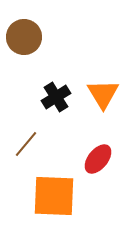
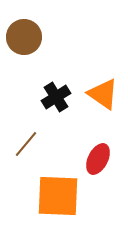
orange triangle: rotated 24 degrees counterclockwise
red ellipse: rotated 12 degrees counterclockwise
orange square: moved 4 px right
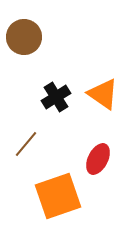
orange square: rotated 21 degrees counterclockwise
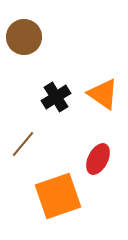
brown line: moved 3 px left
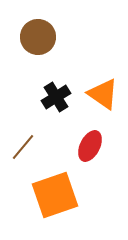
brown circle: moved 14 px right
brown line: moved 3 px down
red ellipse: moved 8 px left, 13 px up
orange square: moved 3 px left, 1 px up
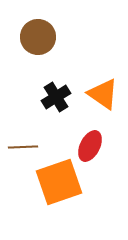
brown line: rotated 48 degrees clockwise
orange square: moved 4 px right, 13 px up
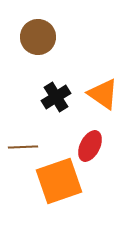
orange square: moved 1 px up
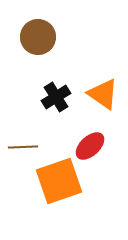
red ellipse: rotated 20 degrees clockwise
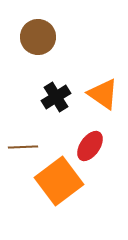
red ellipse: rotated 12 degrees counterclockwise
orange square: rotated 18 degrees counterclockwise
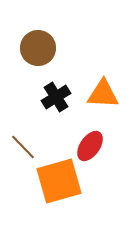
brown circle: moved 11 px down
orange triangle: rotated 32 degrees counterclockwise
brown line: rotated 48 degrees clockwise
orange square: rotated 21 degrees clockwise
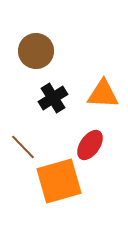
brown circle: moved 2 px left, 3 px down
black cross: moved 3 px left, 1 px down
red ellipse: moved 1 px up
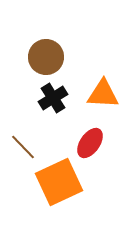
brown circle: moved 10 px right, 6 px down
red ellipse: moved 2 px up
orange square: moved 1 px down; rotated 9 degrees counterclockwise
